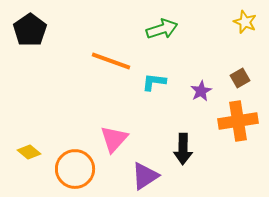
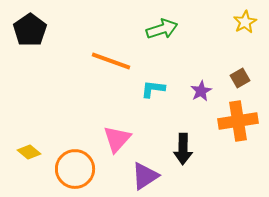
yellow star: rotated 20 degrees clockwise
cyan L-shape: moved 1 px left, 7 px down
pink triangle: moved 3 px right
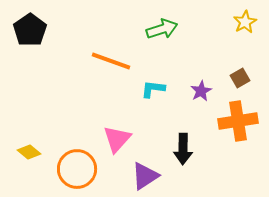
orange circle: moved 2 px right
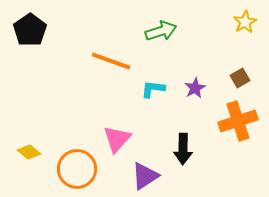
green arrow: moved 1 px left, 2 px down
purple star: moved 6 px left, 3 px up
orange cross: rotated 9 degrees counterclockwise
